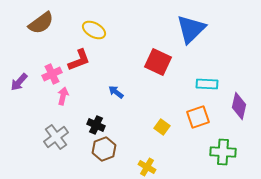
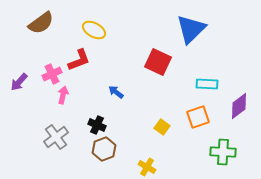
pink arrow: moved 1 px up
purple diamond: rotated 40 degrees clockwise
black cross: moved 1 px right
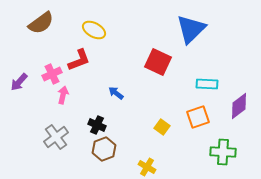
blue arrow: moved 1 px down
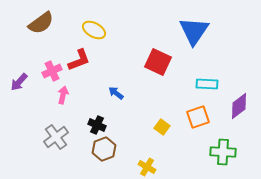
blue triangle: moved 3 px right, 2 px down; rotated 12 degrees counterclockwise
pink cross: moved 3 px up
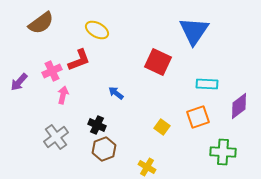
yellow ellipse: moved 3 px right
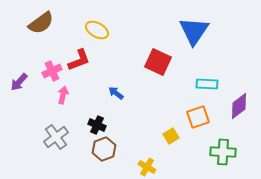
yellow square: moved 9 px right, 9 px down; rotated 21 degrees clockwise
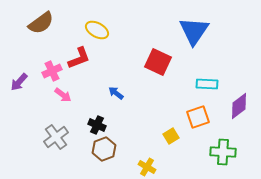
red L-shape: moved 2 px up
pink arrow: rotated 114 degrees clockwise
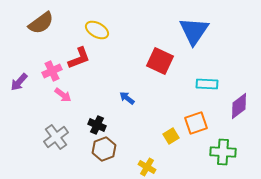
red square: moved 2 px right, 1 px up
blue arrow: moved 11 px right, 5 px down
orange square: moved 2 px left, 6 px down
